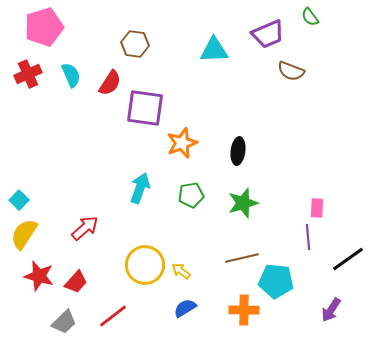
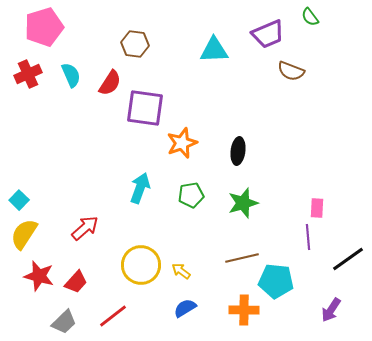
yellow circle: moved 4 px left
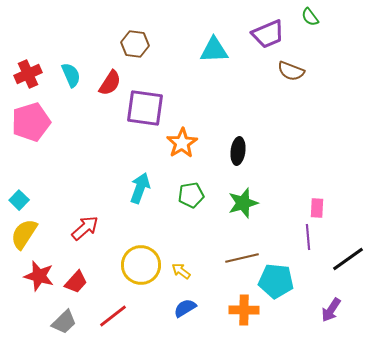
pink pentagon: moved 13 px left, 95 px down
orange star: rotated 12 degrees counterclockwise
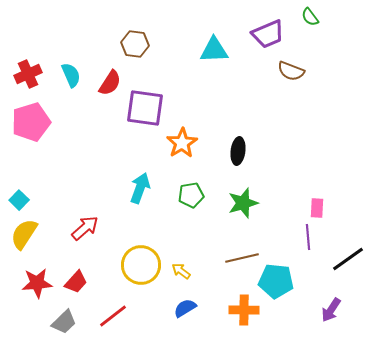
red star: moved 2 px left, 7 px down; rotated 20 degrees counterclockwise
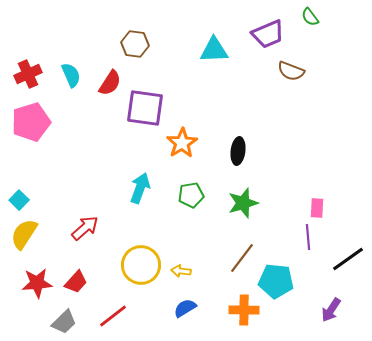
brown line: rotated 40 degrees counterclockwise
yellow arrow: rotated 30 degrees counterclockwise
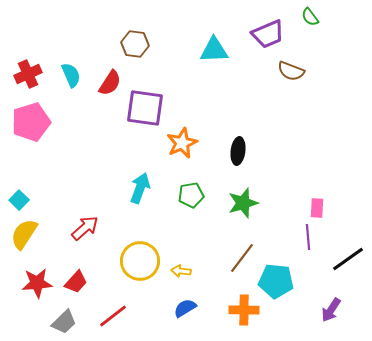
orange star: rotated 8 degrees clockwise
yellow circle: moved 1 px left, 4 px up
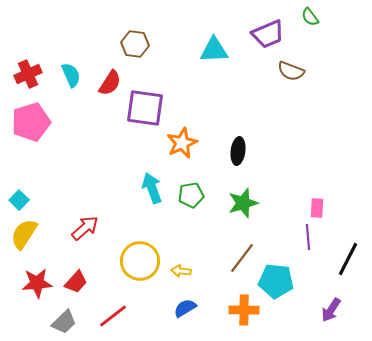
cyan arrow: moved 12 px right; rotated 40 degrees counterclockwise
black line: rotated 28 degrees counterclockwise
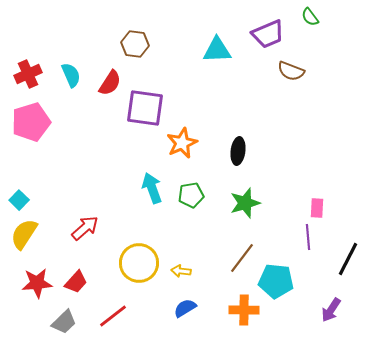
cyan triangle: moved 3 px right
green star: moved 2 px right
yellow circle: moved 1 px left, 2 px down
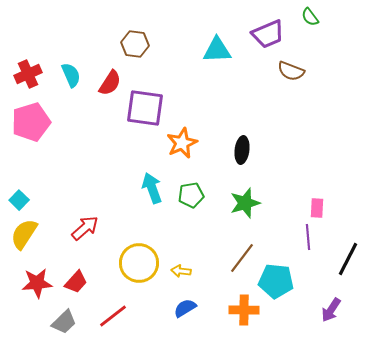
black ellipse: moved 4 px right, 1 px up
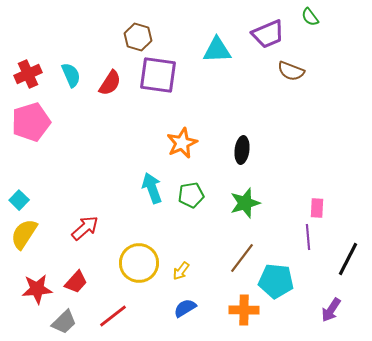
brown hexagon: moved 3 px right, 7 px up; rotated 8 degrees clockwise
purple square: moved 13 px right, 33 px up
yellow arrow: rotated 60 degrees counterclockwise
red star: moved 6 px down
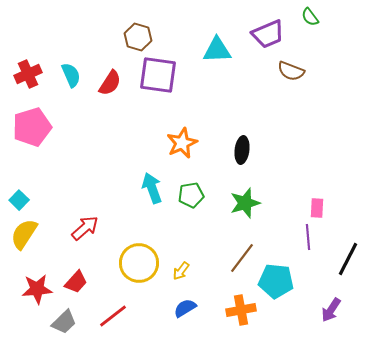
pink pentagon: moved 1 px right, 5 px down
orange cross: moved 3 px left; rotated 12 degrees counterclockwise
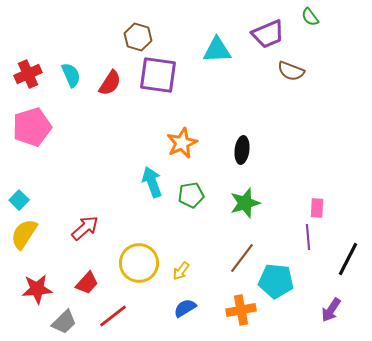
cyan arrow: moved 6 px up
red trapezoid: moved 11 px right, 1 px down
